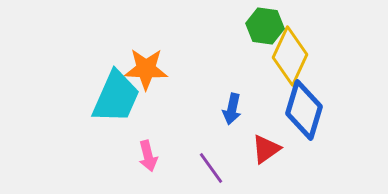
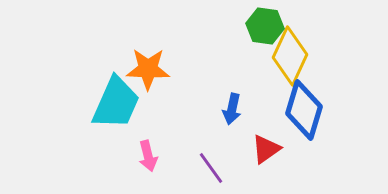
orange star: moved 2 px right
cyan trapezoid: moved 6 px down
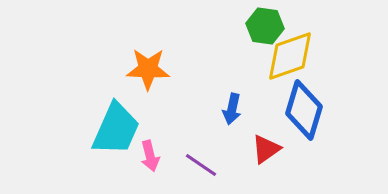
yellow diamond: rotated 46 degrees clockwise
cyan trapezoid: moved 26 px down
pink arrow: moved 2 px right
purple line: moved 10 px left, 3 px up; rotated 20 degrees counterclockwise
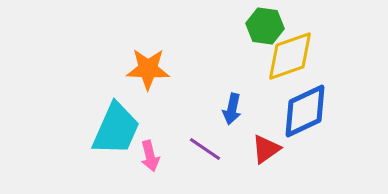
blue diamond: moved 1 px right, 1 px down; rotated 48 degrees clockwise
purple line: moved 4 px right, 16 px up
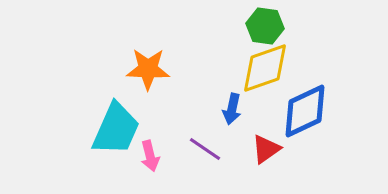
yellow diamond: moved 25 px left, 12 px down
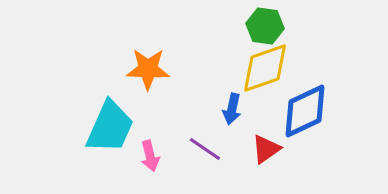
cyan trapezoid: moved 6 px left, 2 px up
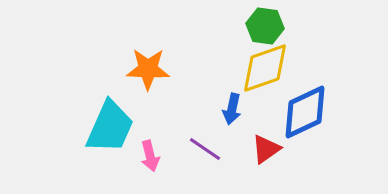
blue diamond: moved 1 px down
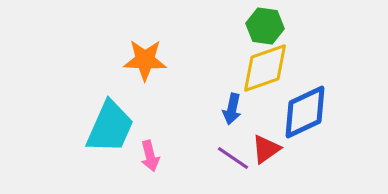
orange star: moved 3 px left, 9 px up
purple line: moved 28 px right, 9 px down
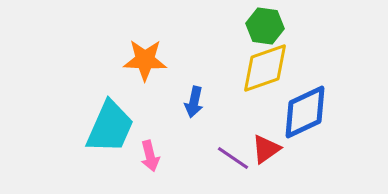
blue arrow: moved 38 px left, 7 px up
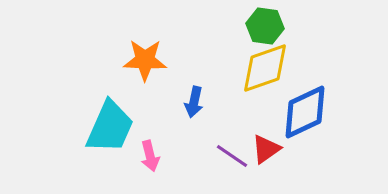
purple line: moved 1 px left, 2 px up
